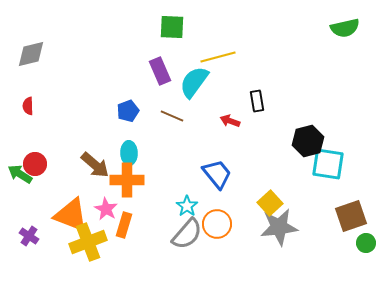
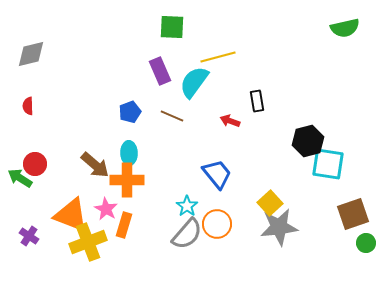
blue pentagon: moved 2 px right, 1 px down
green arrow: moved 4 px down
brown square: moved 2 px right, 2 px up
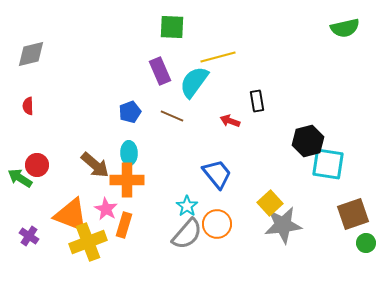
red circle: moved 2 px right, 1 px down
gray star: moved 4 px right, 2 px up
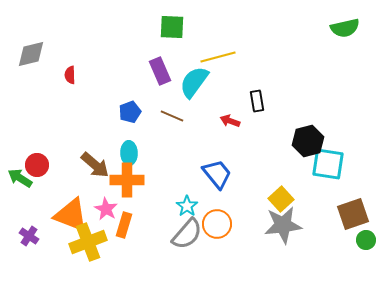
red semicircle: moved 42 px right, 31 px up
yellow square: moved 11 px right, 4 px up
green circle: moved 3 px up
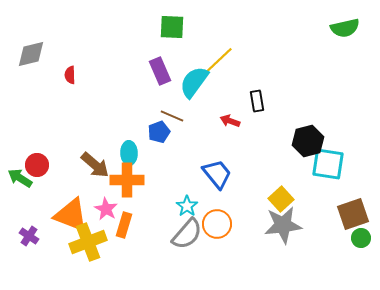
yellow line: moved 4 px down; rotated 28 degrees counterclockwise
blue pentagon: moved 29 px right, 20 px down
green circle: moved 5 px left, 2 px up
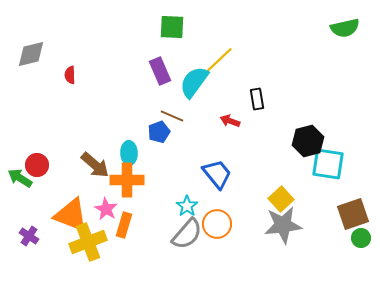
black rectangle: moved 2 px up
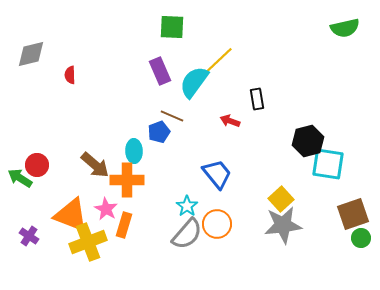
cyan ellipse: moved 5 px right, 2 px up
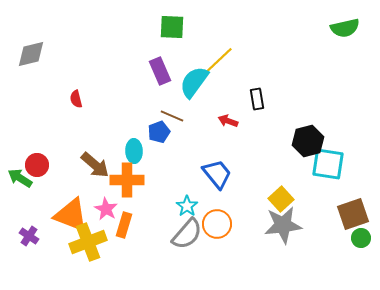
red semicircle: moved 6 px right, 24 px down; rotated 12 degrees counterclockwise
red arrow: moved 2 px left
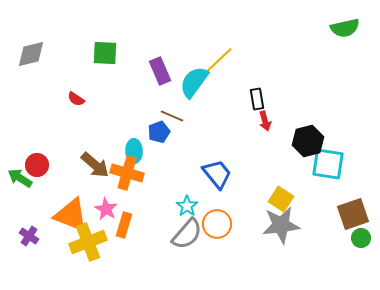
green square: moved 67 px left, 26 px down
red semicircle: rotated 42 degrees counterclockwise
red arrow: moved 37 px right; rotated 126 degrees counterclockwise
orange cross: moved 7 px up; rotated 16 degrees clockwise
yellow square: rotated 15 degrees counterclockwise
gray star: moved 2 px left
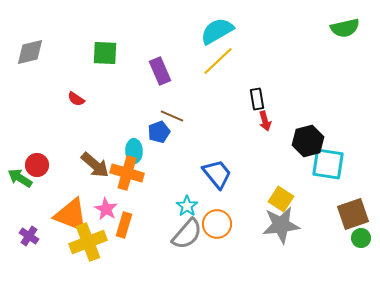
gray diamond: moved 1 px left, 2 px up
cyan semicircle: moved 23 px right, 51 px up; rotated 24 degrees clockwise
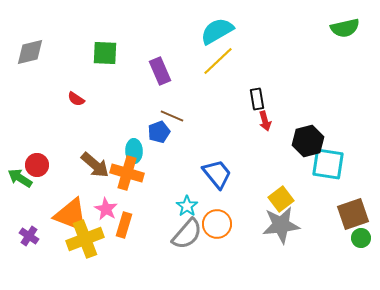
yellow square: rotated 20 degrees clockwise
yellow cross: moved 3 px left, 3 px up
